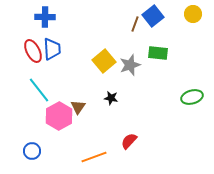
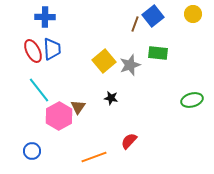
green ellipse: moved 3 px down
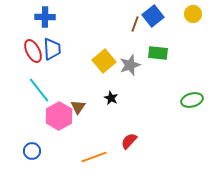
black star: rotated 16 degrees clockwise
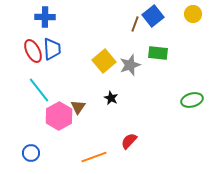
blue circle: moved 1 px left, 2 px down
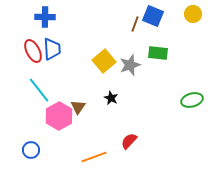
blue square: rotated 30 degrees counterclockwise
blue circle: moved 3 px up
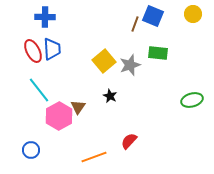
black star: moved 1 px left, 2 px up
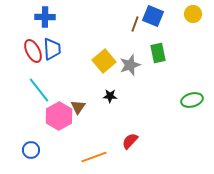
green rectangle: rotated 72 degrees clockwise
black star: rotated 24 degrees counterclockwise
red semicircle: moved 1 px right
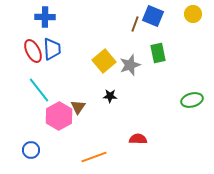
red semicircle: moved 8 px right, 2 px up; rotated 48 degrees clockwise
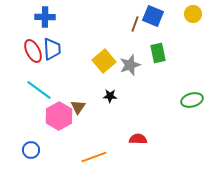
cyan line: rotated 16 degrees counterclockwise
